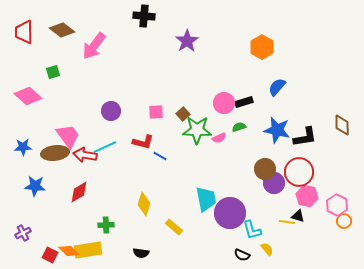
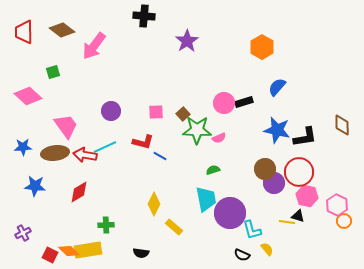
green semicircle at (239, 127): moved 26 px left, 43 px down
pink trapezoid at (68, 136): moved 2 px left, 10 px up
yellow diamond at (144, 204): moved 10 px right; rotated 10 degrees clockwise
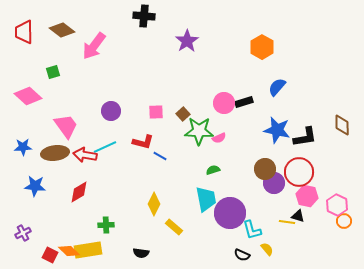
green star at (197, 130): moved 2 px right, 1 px down
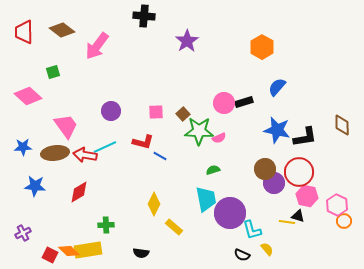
pink arrow at (94, 46): moved 3 px right
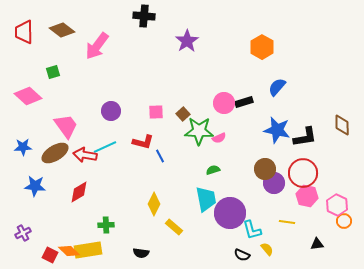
brown ellipse at (55, 153): rotated 24 degrees counterclockwise
blue line at (160, 156): rotated 32 degrees clockwise
red circle at (299, 172): moved 4 px right, 1 px down
black triangle at (298, 216): moved 19 px right, 28 px down; rotated 24 degrees counterclockwise
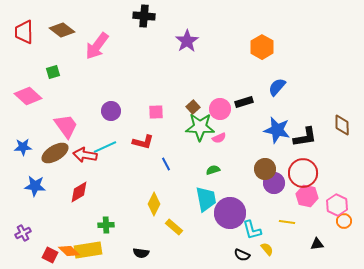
pink circle at (224, 103): moved 4 px left, 6 px down
brown square at (183, 114): moved 10 px right, 7 px up
green star at (199, 131): moved 1 px right, 4 px up
blue line at (160, 156): moved 6 px right, 8 px down
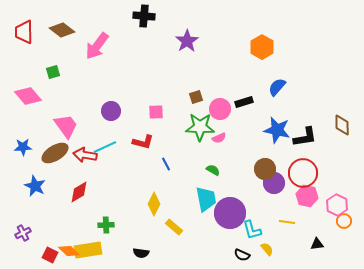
pink diamond at (28, 96): rotated 8 degrees clockwise
brown square at (193, 107): moved 3 px right, 10 px up; rotated 24 degrees clockwise
green semicircle at (213, 170): rotated 48 degrees clockwise
blue star at (35, 186): rotated 20 degrees clockwise
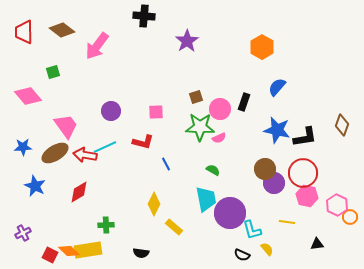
black rectangle at (244, 102): rotated 54 degrees counterclockwise
brown diamond at (342, 125): rotated 20 degrees clockwise
orange circle at (344, 221): moved 6 px right, 4 px up
